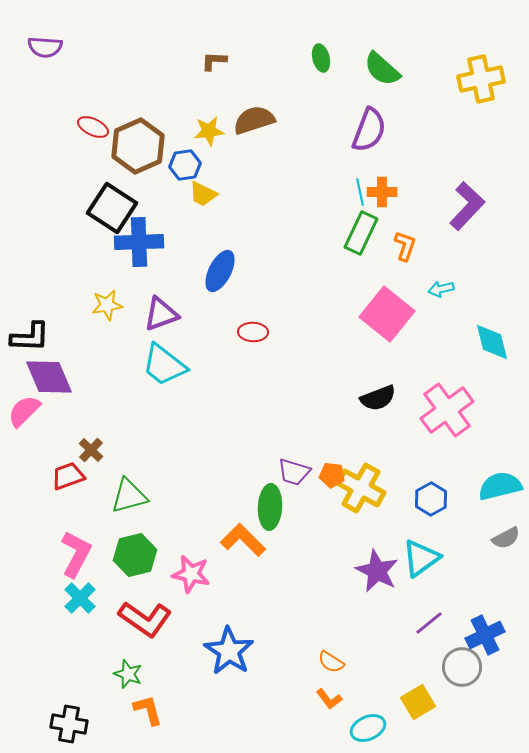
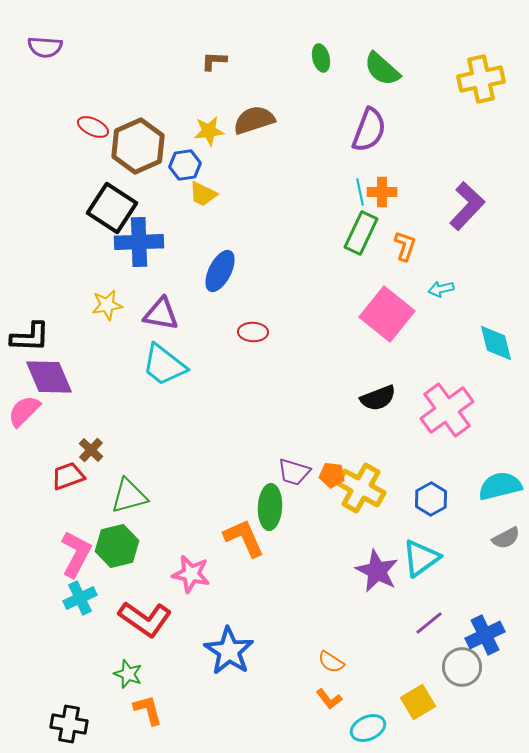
purple triangle at (161, 314): rotated 30 degrees clockwise
cyan diamond at (492, 342): moved 4 px right, 1 px down
orange L-shape at (243, 540): moved 1 px right, 2 px up; rotated 21 degrees clockwise
green hexagon at (135, 555): moved 18 px left, 9 px up
cyan cross at (80, 598): rotated 20 degrees clockwise
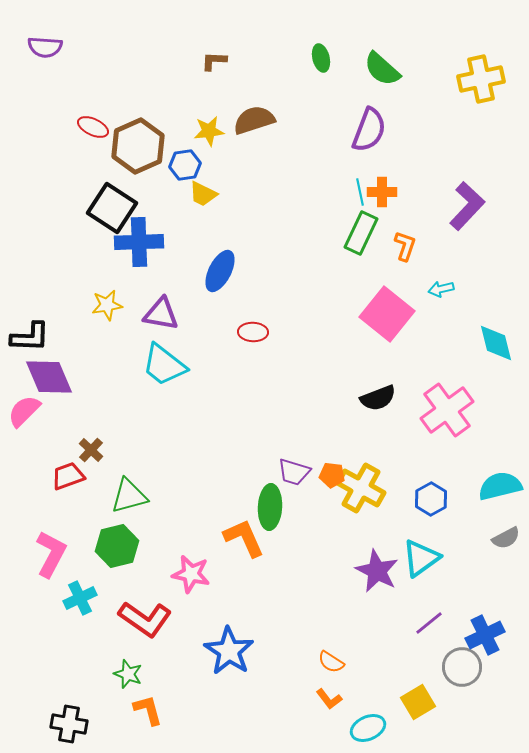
pink L-shape at (76, 554): moved 25 px left
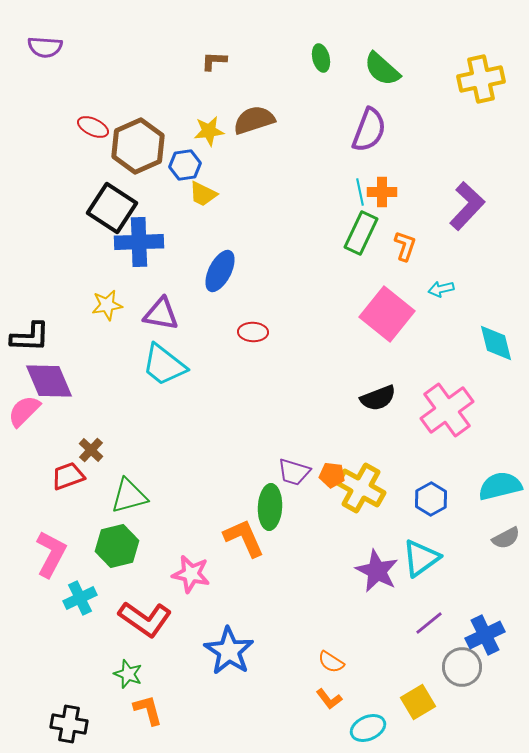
purple diamond at (49, 377): moved 4 px down
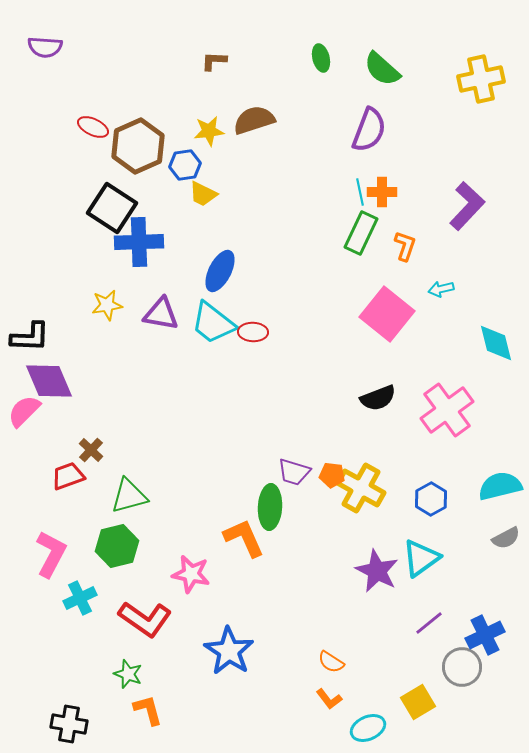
cyan trapezoid at (164, 365): moved 49 px right, 42 px up
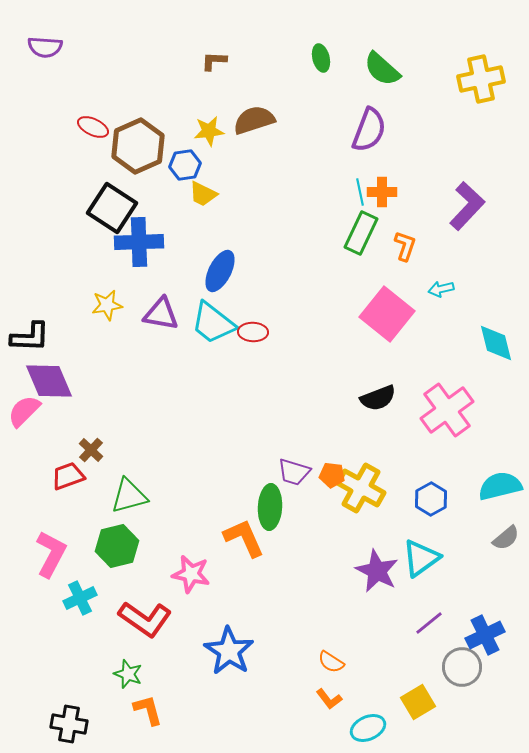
gray semicircle at (506, 538): rotated 12 degrees counterclockwise
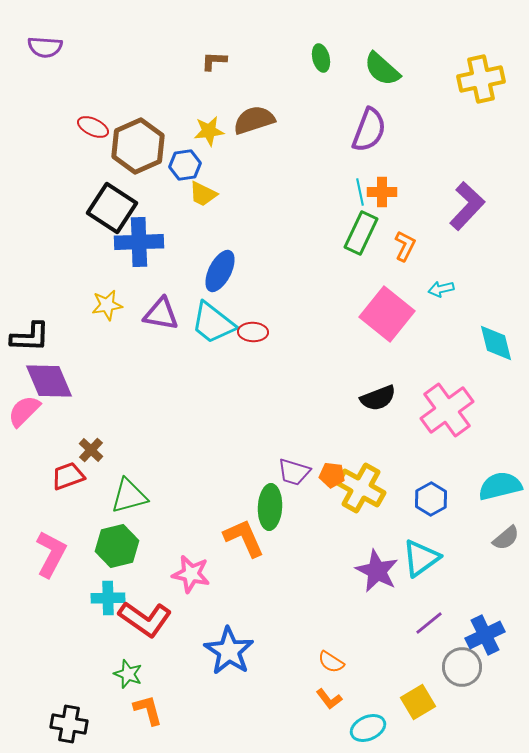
orange L-shape at (405, 246): rotated 8 degrees clockwise
cyan cross at (80, 598): moved 28 px right; rotated 24 degrees clockwise
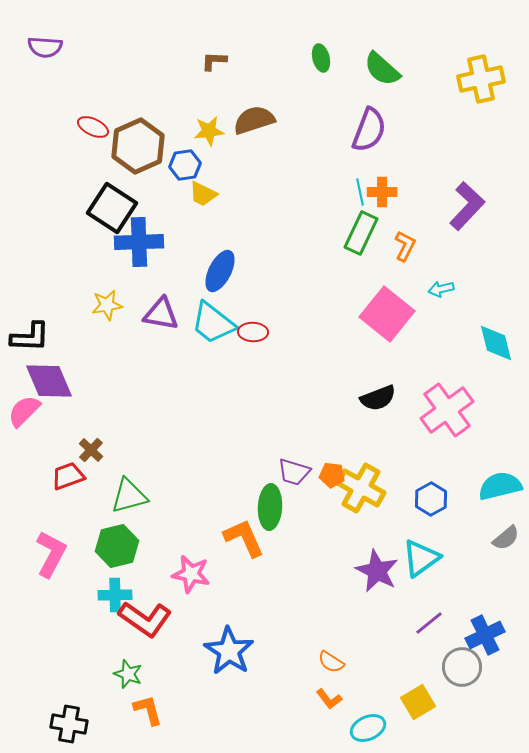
cyan cross at (108, 598): moved 7 px right, 3 px up
